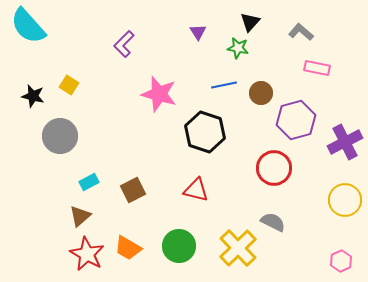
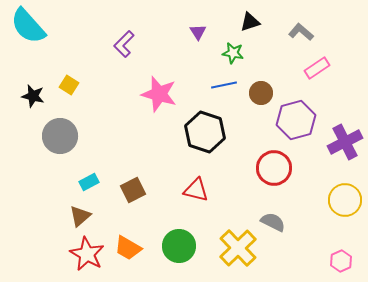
black triangle: rotated 30 degrees clockwise
green star: moved 5 px left, 5 px down
pink rectangle: rotated 45 degrees counterclockwise
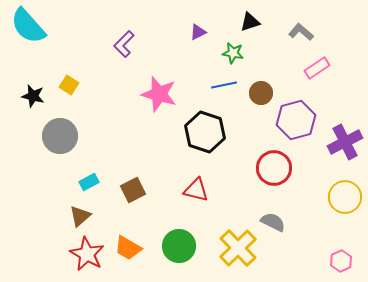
purple triangle: rotated 36 degrees clockwise
yellow circle: moved 3 px up
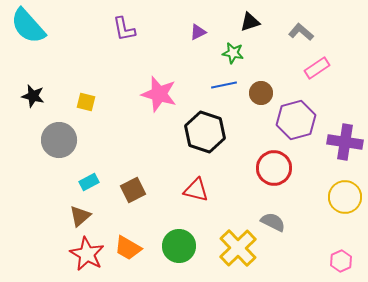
purple L-shape: moved 15 px up; rotated 56 degrees counterclockwise
yellow square: moved 17 px right, 17 px down; rotated 18 degrees counterclockwise
gray circle: moved 1 px left, 4 px down
purple cross: rotated 36 degrees clockwise
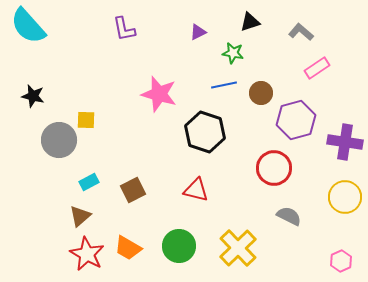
yellow square: moved 18 px down; rotated 12 degrees counterclockwise
gray semicircle: moved 16 px right, 6 px up
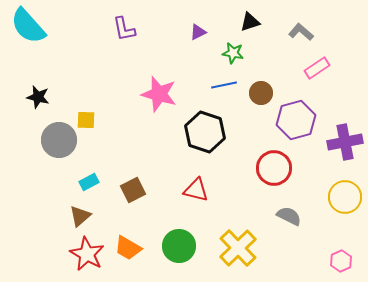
black star: moved 5 px right, 1 px down
purple cross: rotated 20 degrees counterclockwise
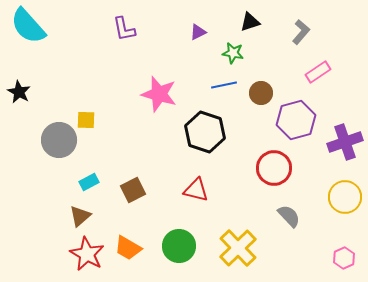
gray L-shape: rotated 90 degrees clockwise
pink rectangle: moved 1 px right, 4 px down
black star: moved 19 px left, 5 px up; rotated 15 degrees clockwise
purple cross: rotated 8 degrees counterclockwise
gray semicircle: rotated 20 degrees clockwise
pink hexagon: moved 3 px right, 3 px up
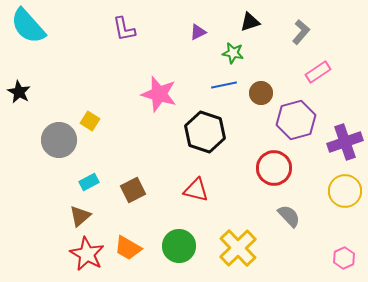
yellow square: moved 4 px right, 1 px down; rotated 30 degrees clockwise
yellow circle: moved 6 px up
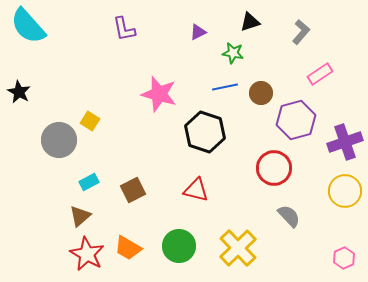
pink rectangle: moved 2 px right, 2 px down
blue line: moved 1 px right, 2 px down
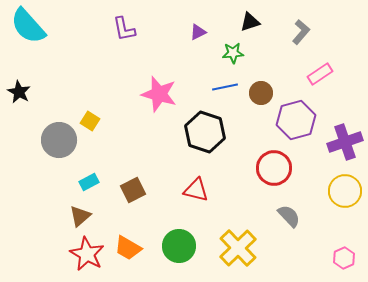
green star: rotated 15 degrees counterclockwise
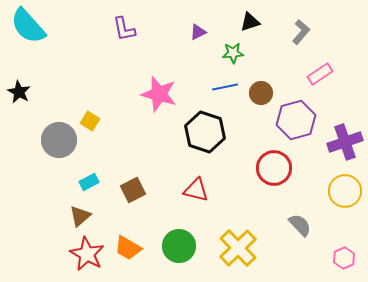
gray semicircle: moved 11 px right, 9 px down
